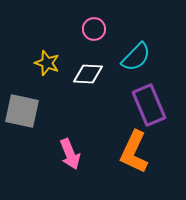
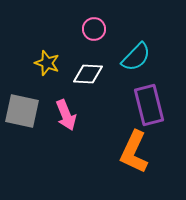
purple rectangle: rotated 9 degrees clockwise
pink arrow: moved 4 px left, 39 px up
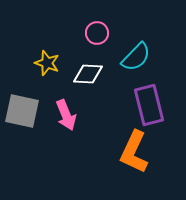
pink circle: moved 3 px right, 4 px down
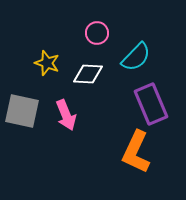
purple rectangle: moved 2 px right, 1 px up; rotated 9 degrees counterclockwise
orange L-shape: moved 2 px right
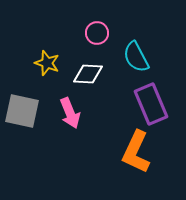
cyan semicircle: rotated 108 degrees clockwise
pink arrow: moved 4 px right, 2 px up
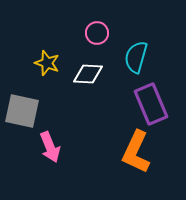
cyan semicircle: rotated 44 degrees clockwise
pink arrow: moved 20 px left, 34 px down
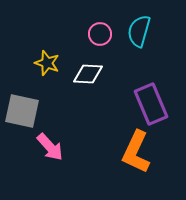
pink circle: moved 3 px right, 1 px down
cyan semicircle: moved 3 px right, 26 px up
pink arrow: rotated 20 degrees counterclockwise
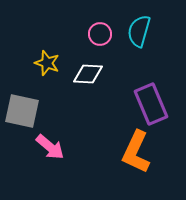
pink arrow: rotated 8 degrees counterclockwise
